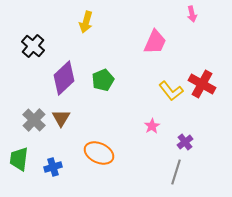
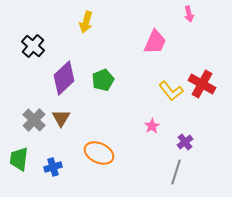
pink arrow: moved 3 px left
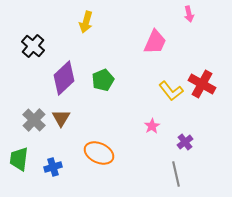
gray line: moved 2 px down; rotated 30 degrees counterclockwise
